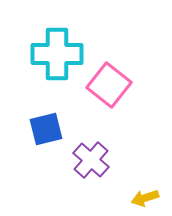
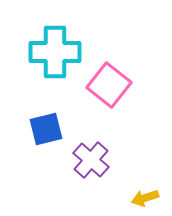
cyan cross: moved 2 px left, 2 px up
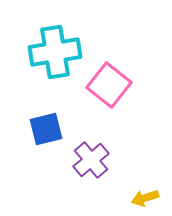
cyan cross: rotated 9 degrees counterclockwise
purple cross: rotated 9 degrees clockwise
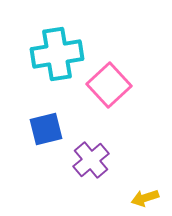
cyan cross: moved 2 px right, 2 px down
pink square: rotated 9 degrees clockwise
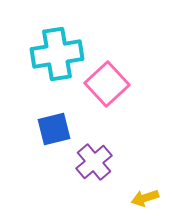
pink square: moved 2 px left, 1 px up
blue square: moved 8 px right
purple cross: moved 3 px right, 2 px down
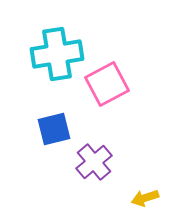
pink square: rotated 15 degrees clockwise
